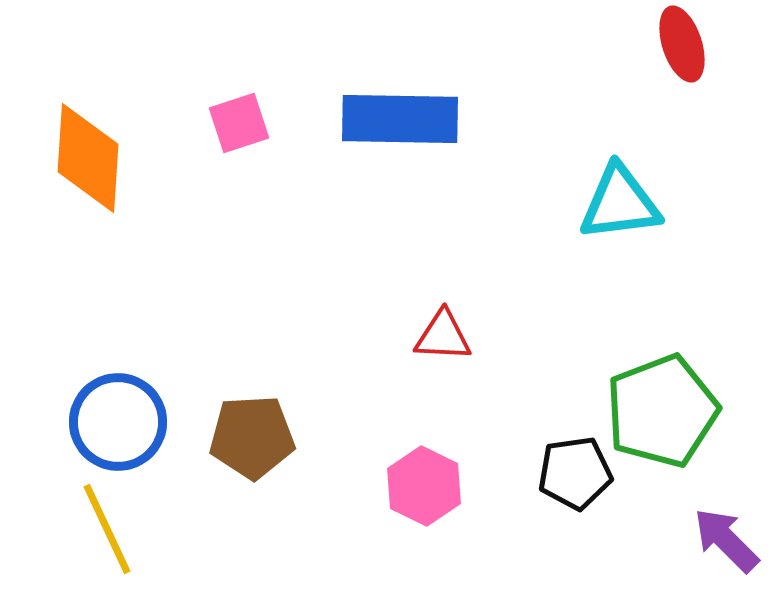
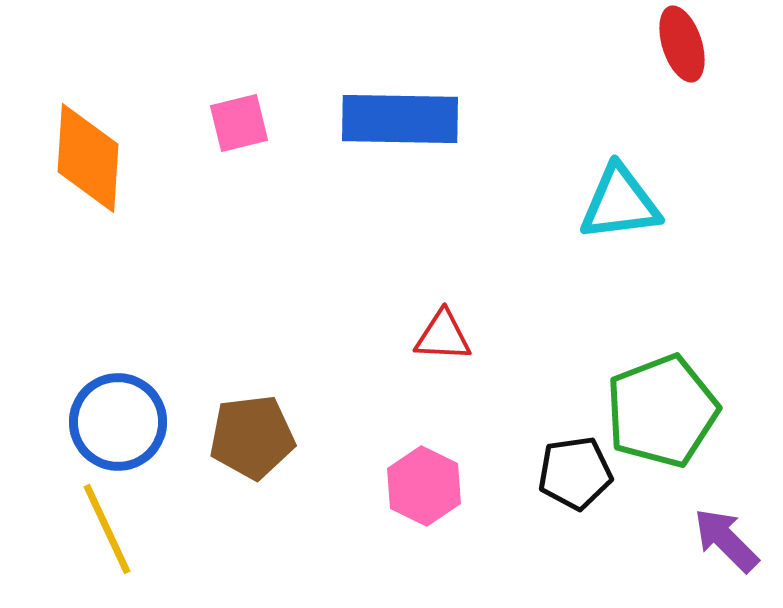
pink square: rotated 4 degrees clockwise
brown pentagon: rotated 4 degrees counterclockwise
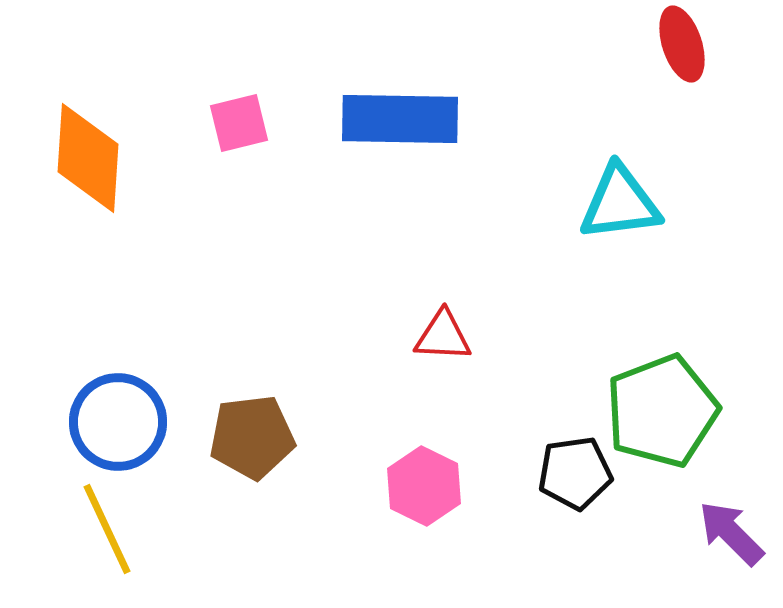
purple arrow: moved 5 px right, 7 px up
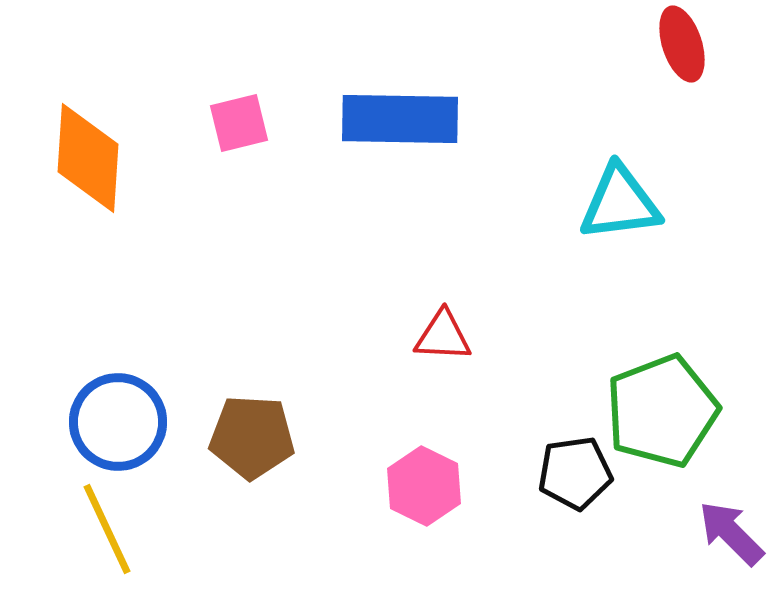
brown pentagon: rotated 10 degrees clockwise
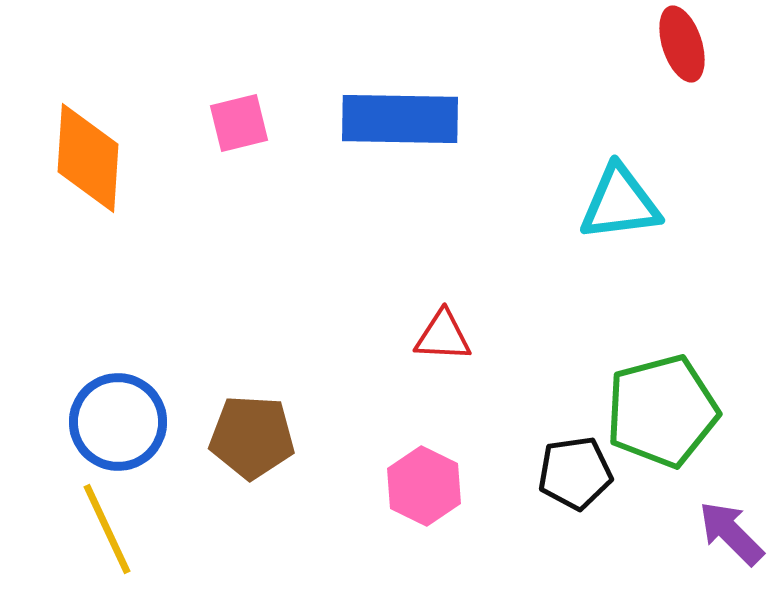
green pentagon: rotated 6 degrees clockwise
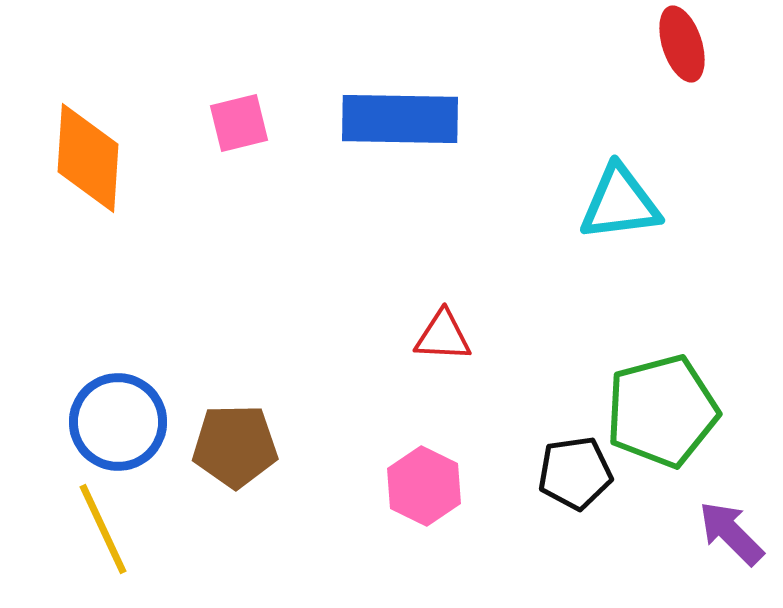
brown pentagon: moved 17 px left, 9 px down; rotated 4 degrees counterclockwise
yellow line: moved 4 px left
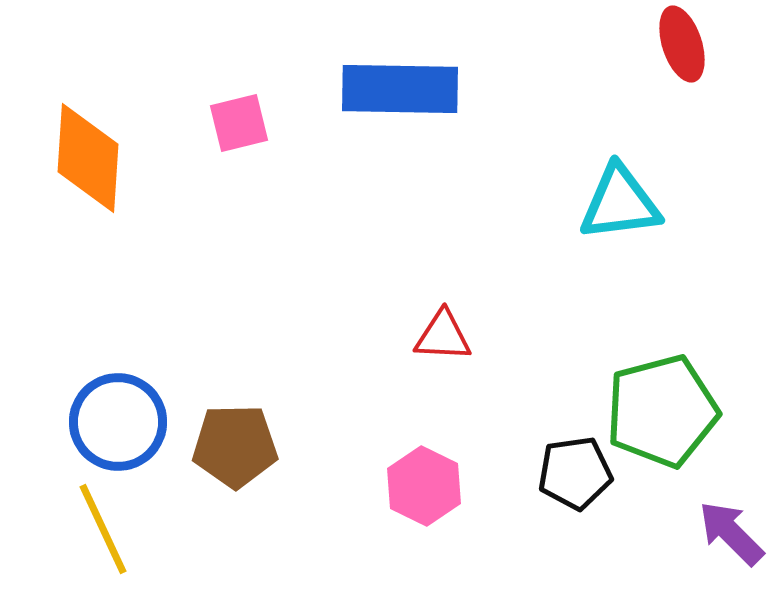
blue rectangle: moved 30 px up
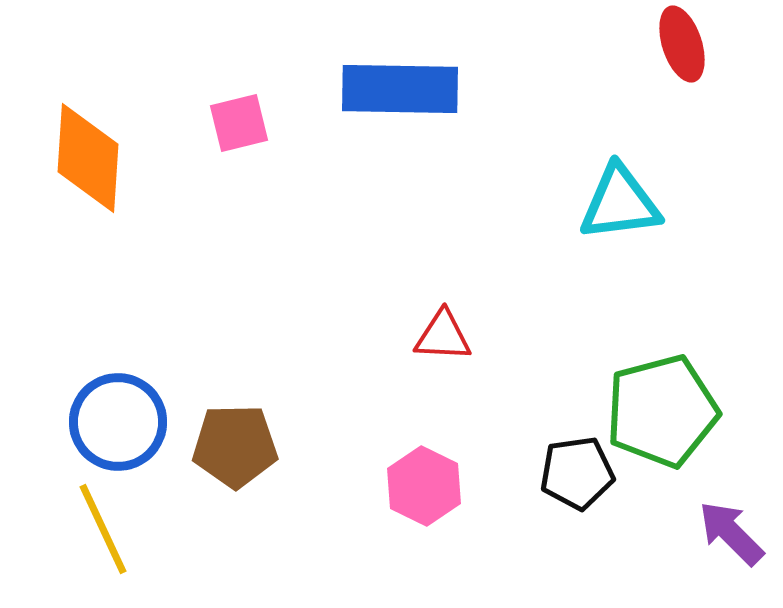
black pentagon: moved 2 px right
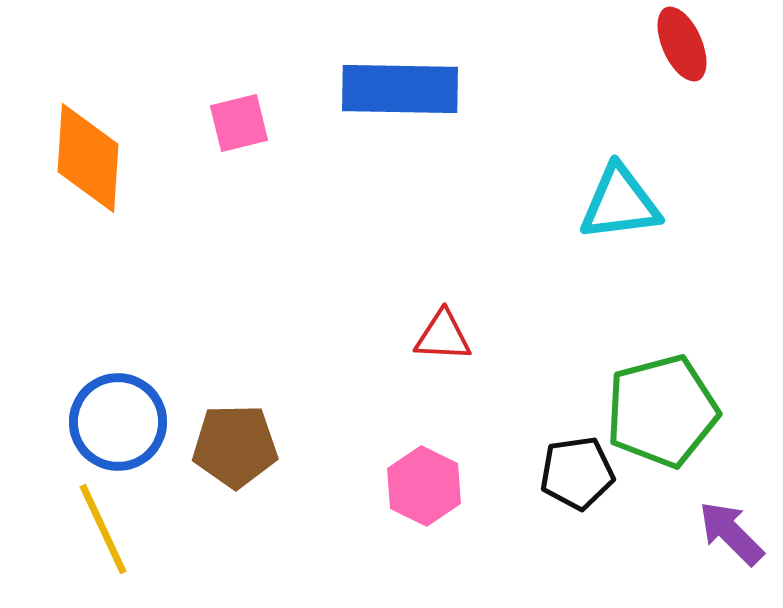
red ellipse: rotated 6 degrees counterclockwise
